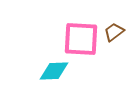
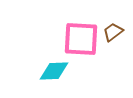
brown trapezoid: moved 1 px left
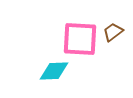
pink square: moved 1 px left
